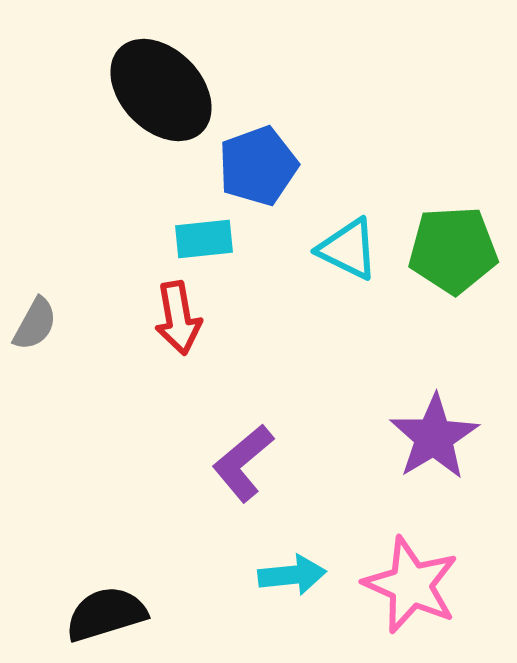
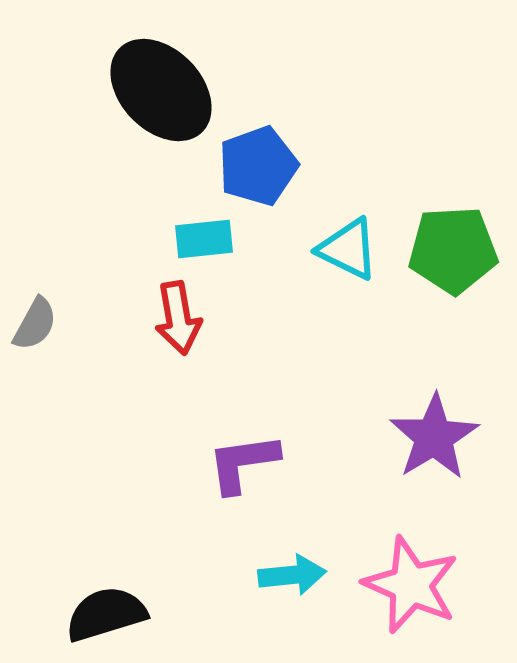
purple L-shape: rotated 32 degrees clockwise
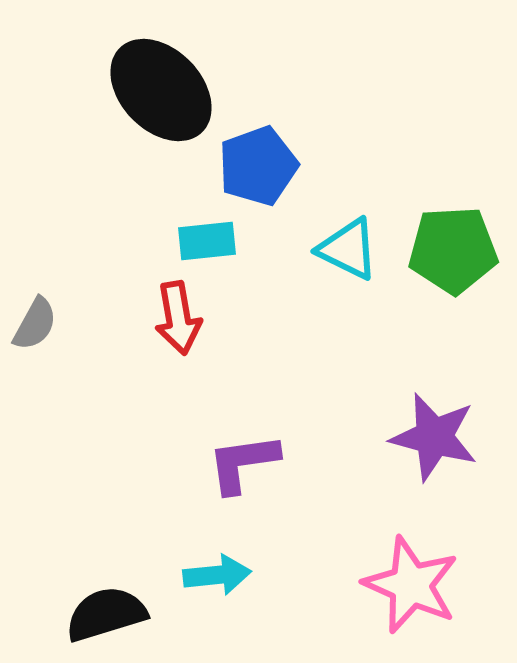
cyan rectangle: moved 3 px right, 2 px down
purple star: rotated 26 degrees counterclockwise
cyan arrow: moved 75 px left
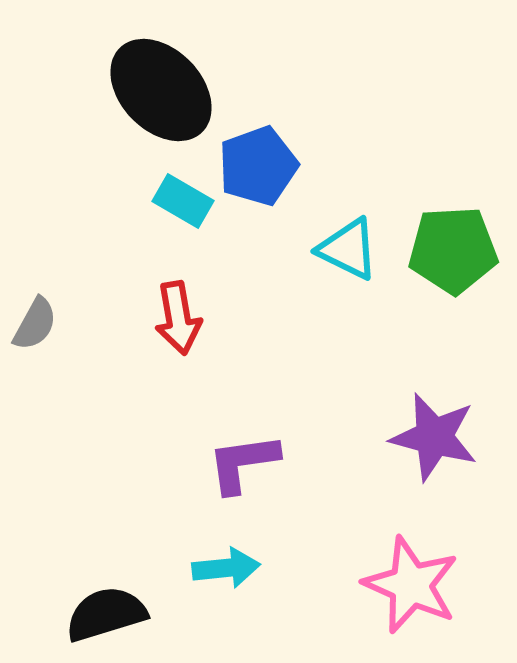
cyan rectangle: moved 24 px left, 40 px up; rotated 36 degrees clockwise
cyan arrow: moved 9 px right, 7 px up
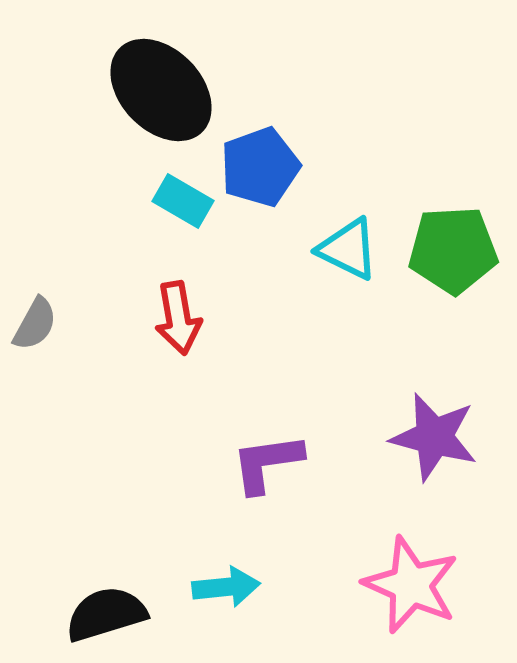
blue pentagon: moved 2 px right, 1 px down
purple L-shape: moved 24 px right
cyan arrow: moved 19 px down
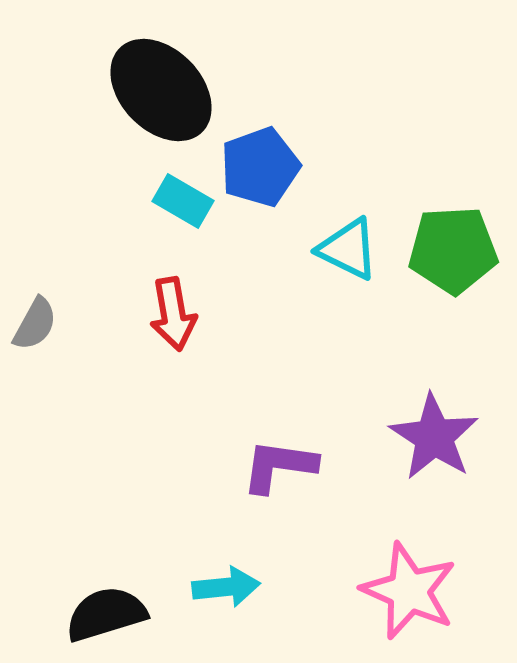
red arrow: moved 5 px left, 4 px up
purple star: rotated 18 degrees clockwise
purple L-shape: moved 12 px right, 3 px down; rotated 16 degrees clockwise
pink star: moved 2 px left, 6 px down
